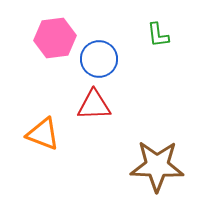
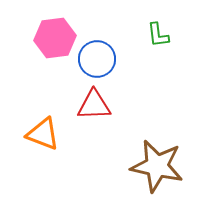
blue circle: moved 2 px left
brown star: rotated 10 degrees clockwise
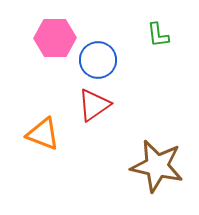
pink hexagon: rotated 6 degrees clockwise
blue circle: moved 1 px right, 1 px down
red triangle: rotated 33 degrees counterclockwise
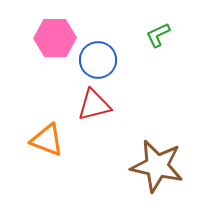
green L-shape: rotated 72 degrees clockwise
red triangle: rotated 21 degrees clockwise
orange triangle: moved 4 px right, 6 px down
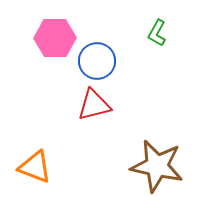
green L-shape: moved 1 px left, 2 px up; rotated 36 degrees counterclockwise
blue circle: moved 1 px left, 1 px down
orange triangle: moved 12 px left, 27 px down
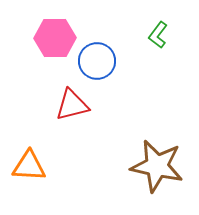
green L-shape: moved 1 px right, 2 px down; rotated 8 degrees clockwise
red triangle: moved 22 px left
orange triangle: moved 6 px left, 1 px up; rotated 18 degrees counterclockwise
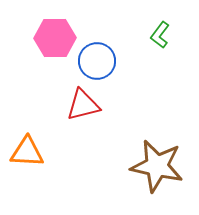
green L-shape: moved 2 px right
red triangle: moved 11 px right
orange triangle: moved 2 px left, 14 px up
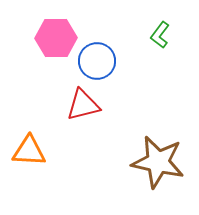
pink hexagon: moved 1 px right
orange triangle: moved 2 px right, 1 px up
brown star: moved 1 px right, 4 px up
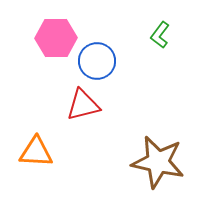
orange triangle: moved 7 px right, 1 px down
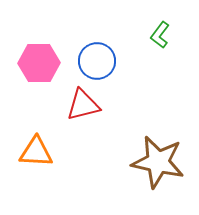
pink hexagon: moved 17 px left, 25 px down
